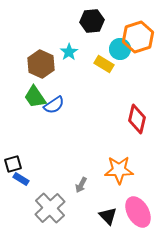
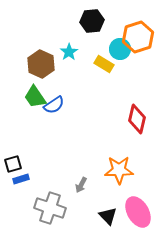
blue rectangle: rotated 49 degrees counterclockwise
gray cross: rotated 28 degrees counterclockwise
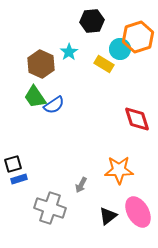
red diamond: rotated 32 degrees counterclockwise
blue rectangle: moved 2 px left
black triangle: rotated 36 degrees clockwise
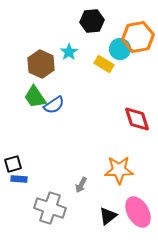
orange hexagon: rotated 8 degrees clockwise
blue rectangle: rotated 21 degrees clockwise
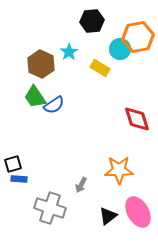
yellow rectangle: moved 4 px left, 4 px down
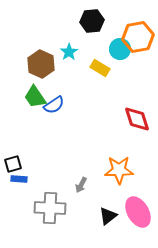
gray cross: rotated 16 degrees counterclockwise
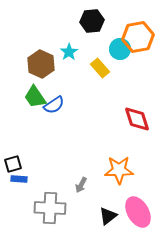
yellow rectangle: rotated 18 degrees clockwise
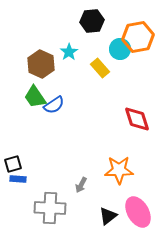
blue rectangle: moved 1 px left
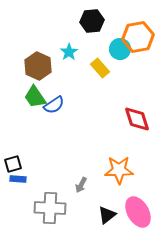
brown hexagon: moved 3 px left, 2 px down
black triangle: moved 1 px left, 1 px up
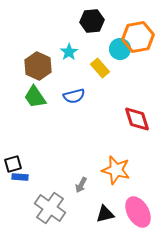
blue semicircle: moved 20 px right, 9 px up; rotated 20 degrees clockwise
orange star: moved 3 px left; rotated 16 degrees clockwise
blue rectangle: moved 2 px right, 2 px up
gray cross: rotated 32 degrees clockwise
black triangle: moved 2 px left, 1 px up; rotated 24 degrees clockwise
